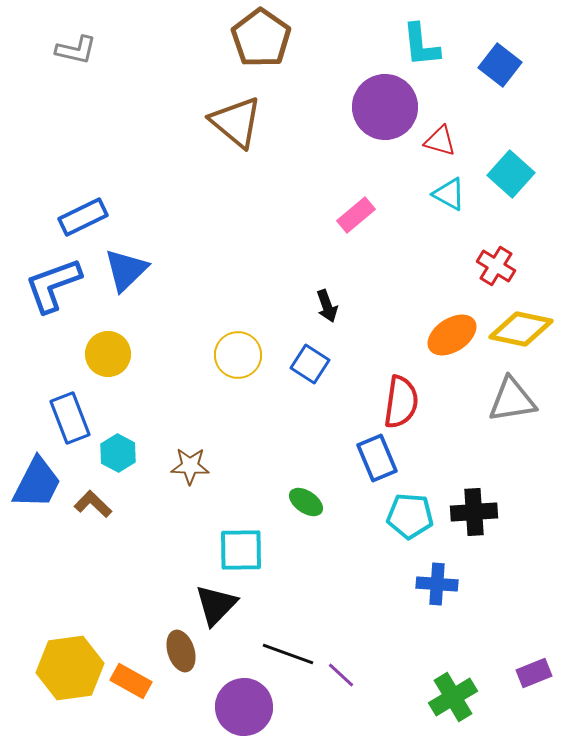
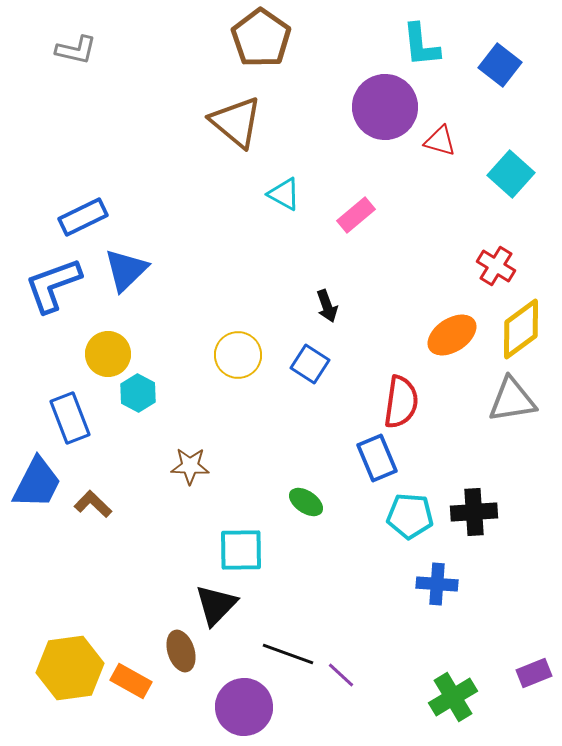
cyan triangle at (449, 194): moved 165 px left
yellow diamond at (521, 329): rotated 48 degrees counterclockwise
cyan hexagon at (118, 453): moved 20 px right, 60 px up
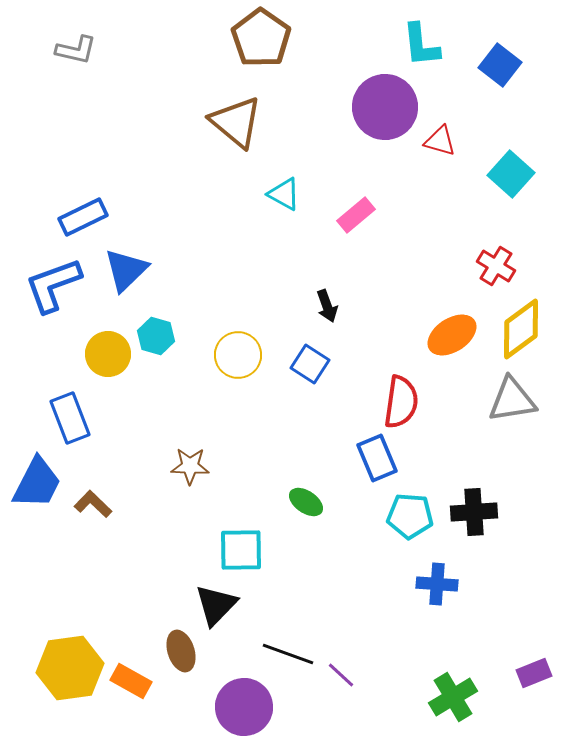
cyan hexagon at (138, 393): moved 18 px right, 57 px up; rotated 12 degrees counterclockwise
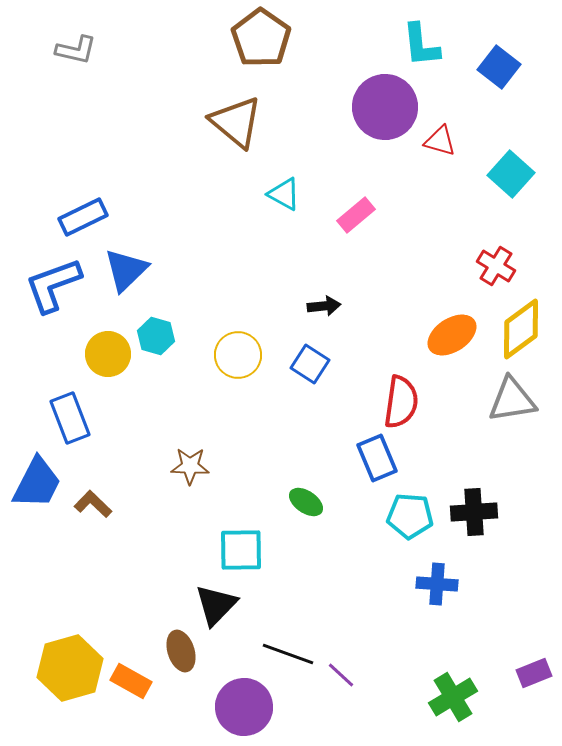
blue square at (500, 65): moved 1 px left, 2 px down
black arrow at (327, 306): moved 3 px left; rotated 76 degrees counterclockwise
yellow hexagon at (70, 668): rotated 8 degrees counterclockwise
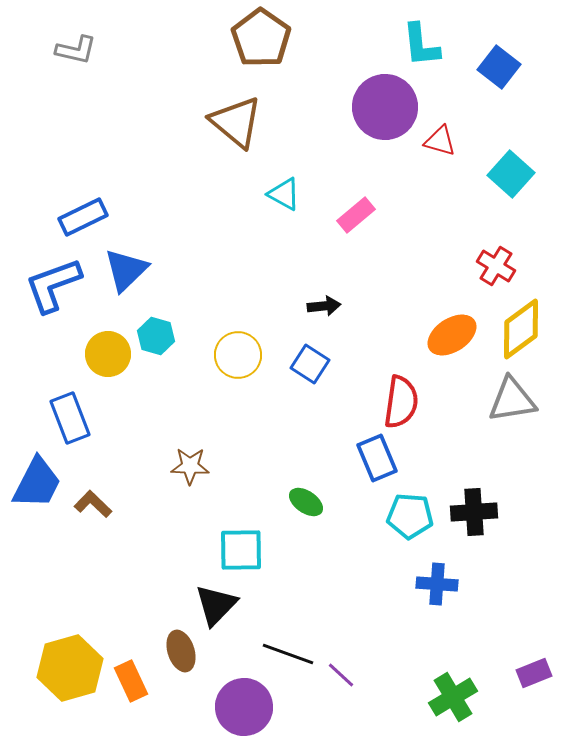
orange rectangle at (131, 681): rotated 36 degrees clockwise
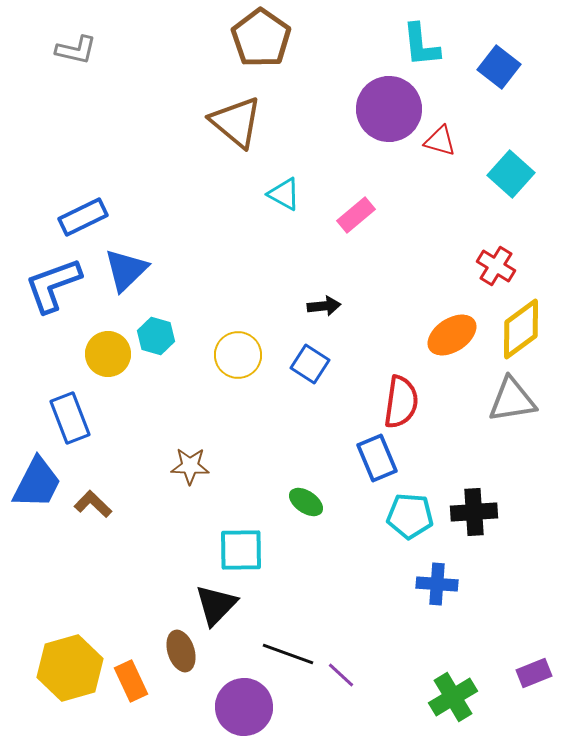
purple circle at (385, 107): moved 4 px right, 2 px down
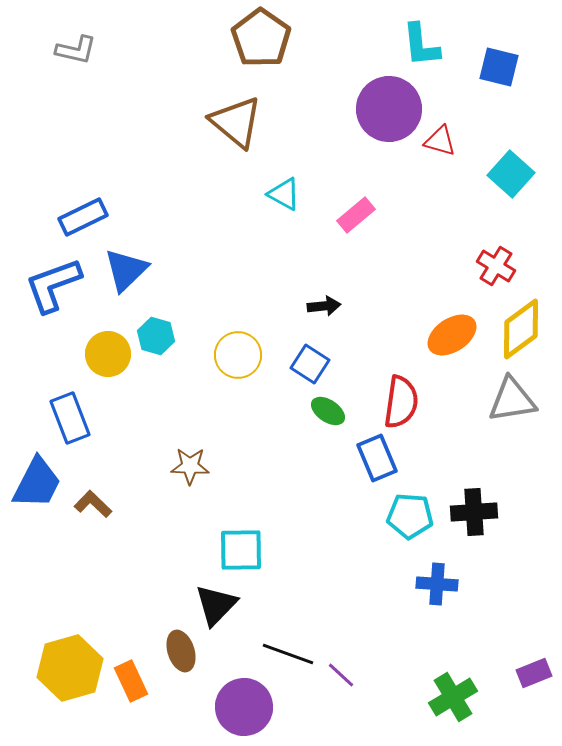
blue square at (499, 67): rotated 24 degrees counterclockwise
green ellipse at (306, 502): moved 22 px right, 91 px up
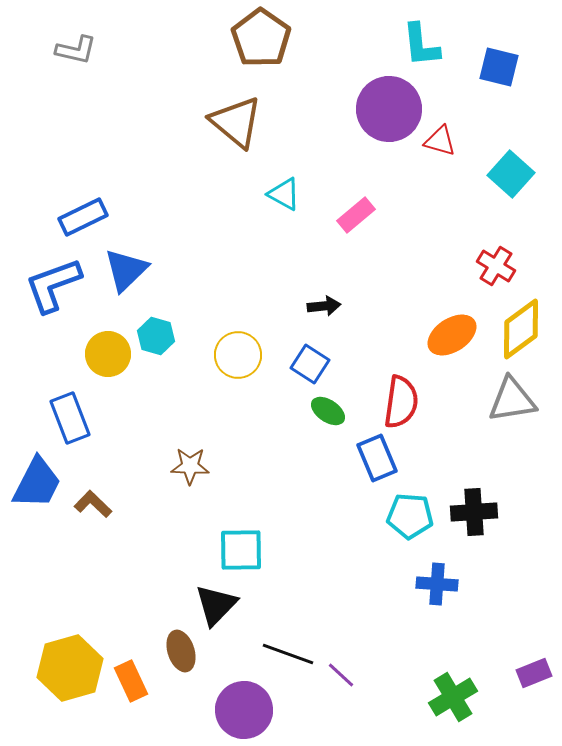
purple circle at (244, 707): moved 3 px down
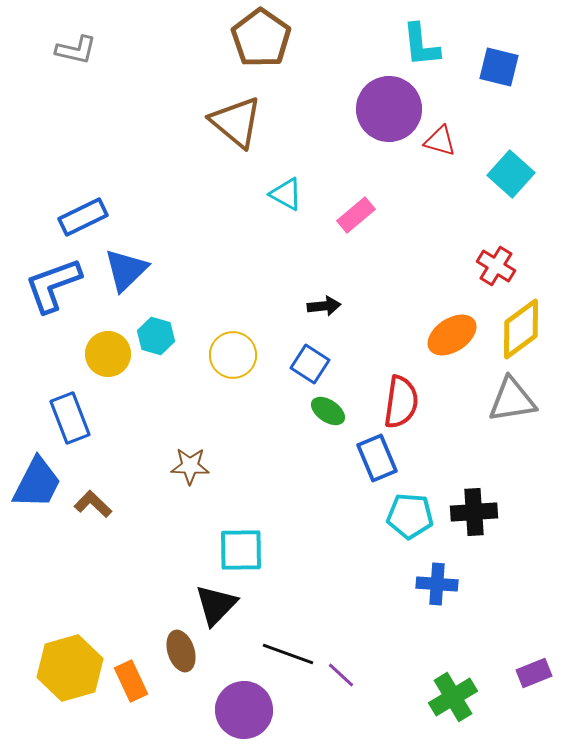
cyan triangle at (284, 194): moved 2 px right
yellow circle at (238, 355): moved 5 px left
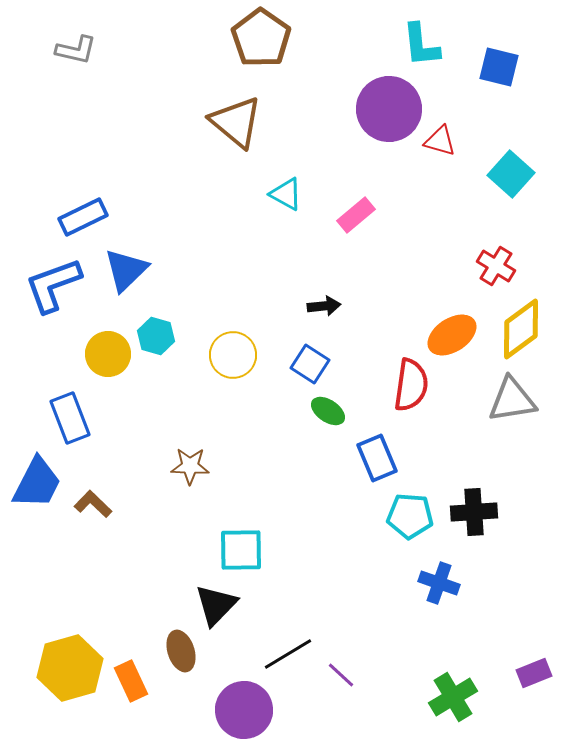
red semicircle at (401, 402): moved 10 px right, 17 px up
blue cross at (437, 584): moved 2 px right, 1 px up; rotated 15 degrees clockwise
black line at (288, 654): rotated 51 degrees counterclockwise
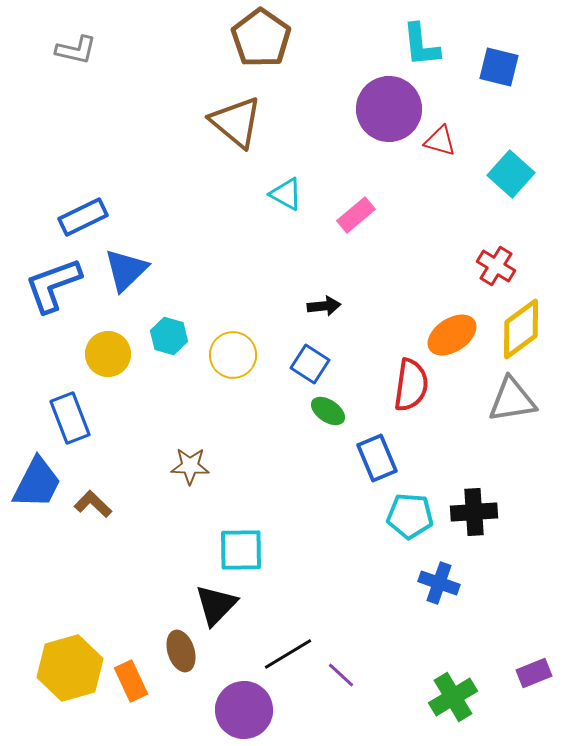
cyan hexagon at (156, 336): moved 13 px right
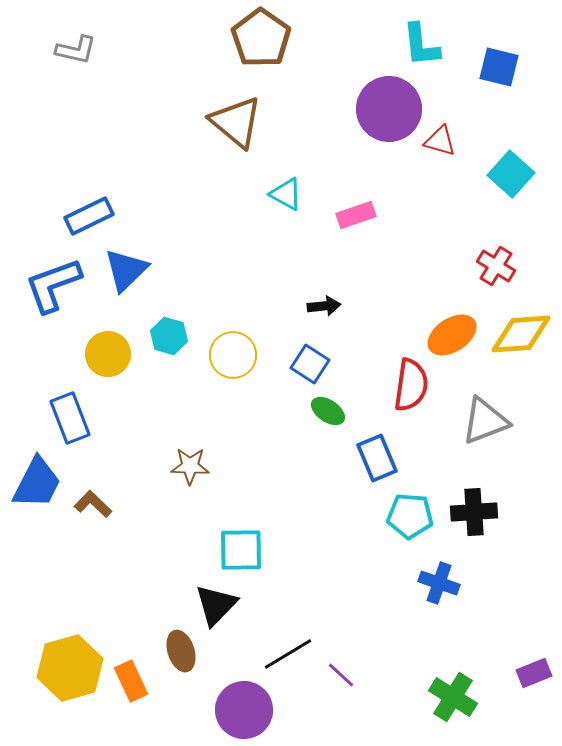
pink rectangle at (356, 215): rotated 21 degrees clockwise
blue rectangle at (83, 217): moved 6 px right, 1 px up
yellow diamond at (521, 329): moved 5 px down; rotated 32 degrees clockwise
gray triangle at (512, 400): moved 27 px left, 21 px down; rotated 12 degrees counterclockwise
green cross at (453, 697): rotated 27 degrees counterclockwise
